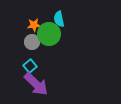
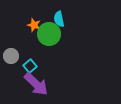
orange star: rotated 24 degrees clockwise
gray circle: moved 21 px left, 14 px down
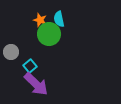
orange star: moved 6 px right, 5 px up
gray circle: moved 4 px up
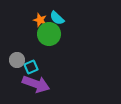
cyan semicircle: moved 2 px left, 1 px up; rotated 35 degrees counterclockwise
gray circle: moved 6 px right, 8 px down
cyan square: moved 1 px right, 1 px down; rotated 16 degrees clockwise
purple arrow: rotated 24 degrees counterclockwise
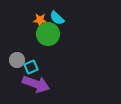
orange star: rotated 16 degrees counterclockwise
green circle: moved 1 px left
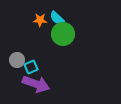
green circle: moved 15 px right
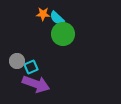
orange star: moved 3 px right, 6 px up
gray circle: moved 1 px down
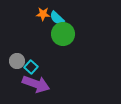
cyan square: rotated 24 degrees counterclockwise
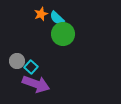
orange star: moved 2 px left; rotated 24 degrees counterclockwise
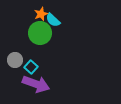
cyan semicircle: moved 4 px left, 2 px down
green circle: moved 23 px left, 1 px up
gray circle: moved 2 px left, 1 px up
